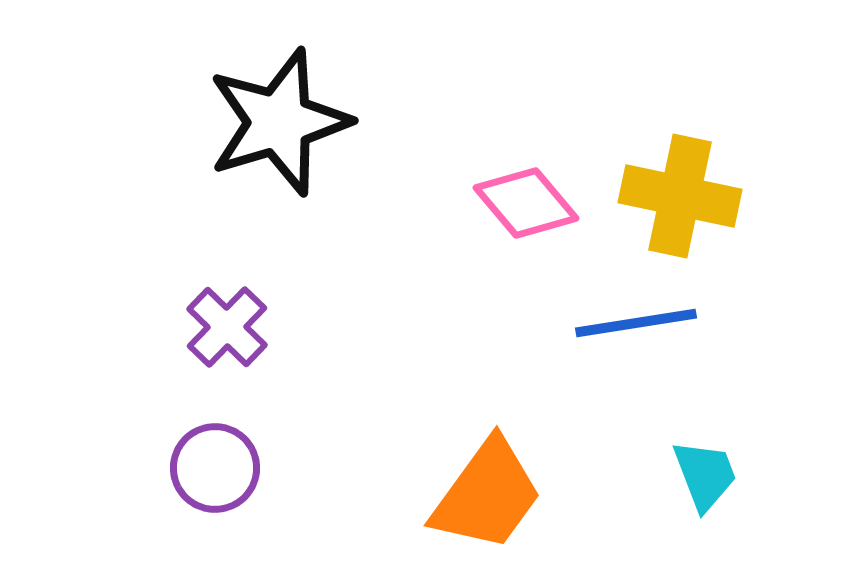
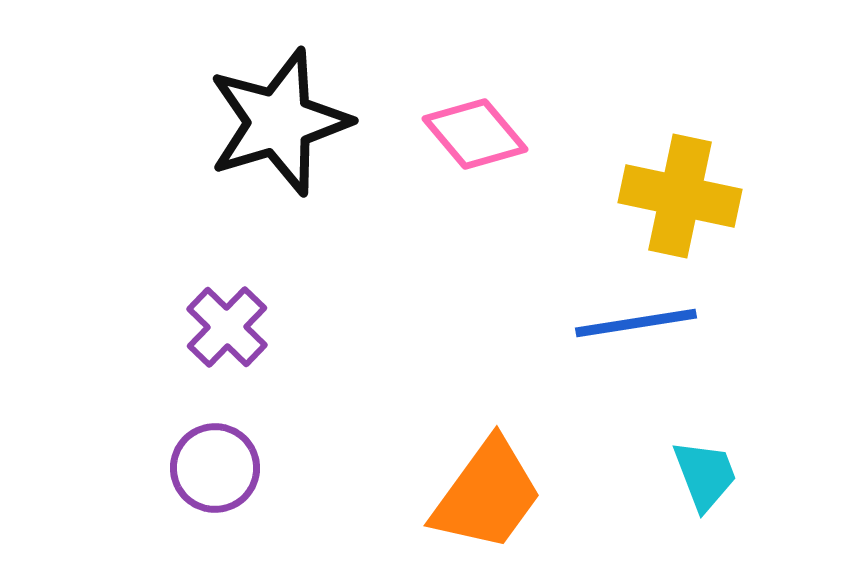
pink diamond: moved 51 px left, 69 px up
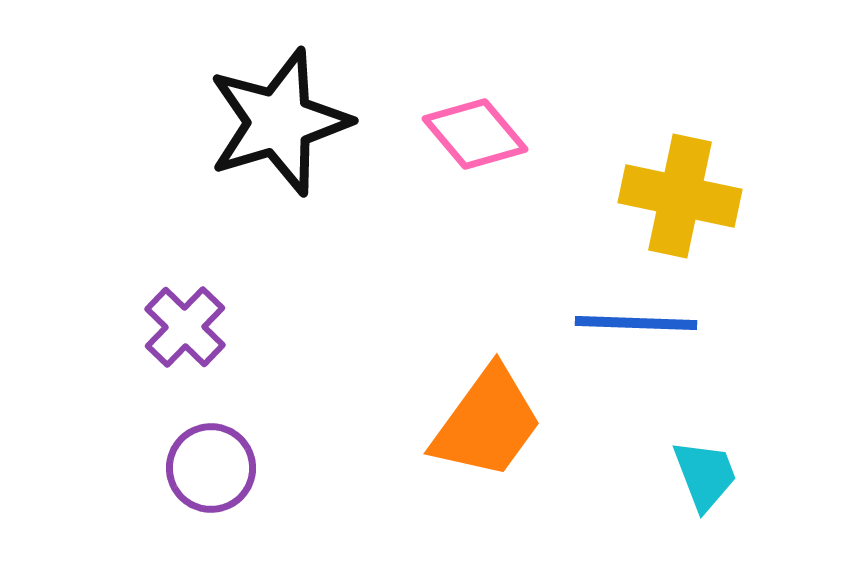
blue line: rotated 11 degrees clockwise
purple cross: moved 42 px left
purple circle: moved 4 px left
orange trapezoid: moved 72 px up
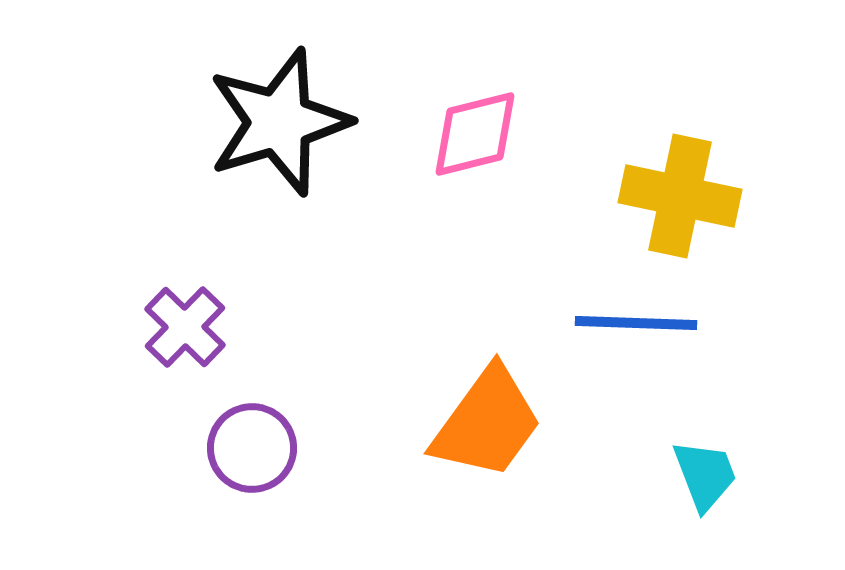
pink diamond: rotated 64 degrees counterclockwise
purple circle: moved 41 px right, 20 px up
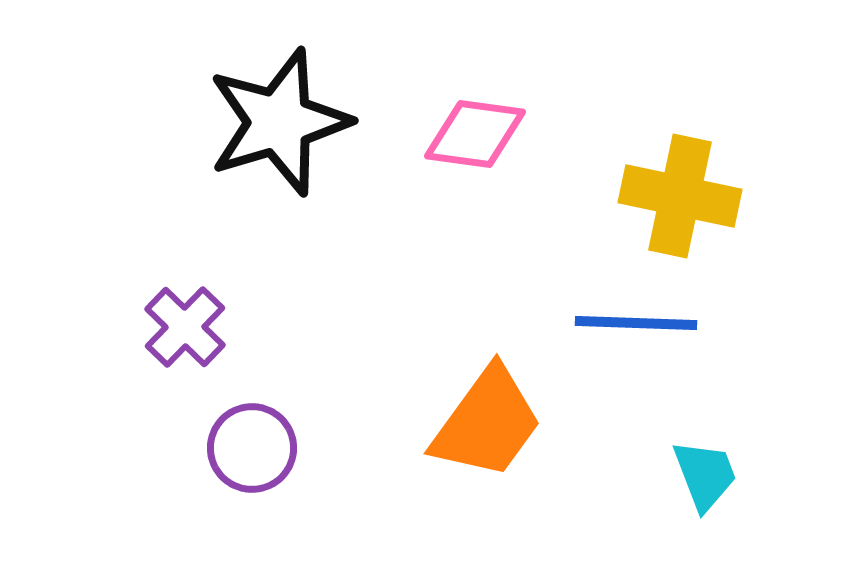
pink diamond: rotated 22 degrees clockwise
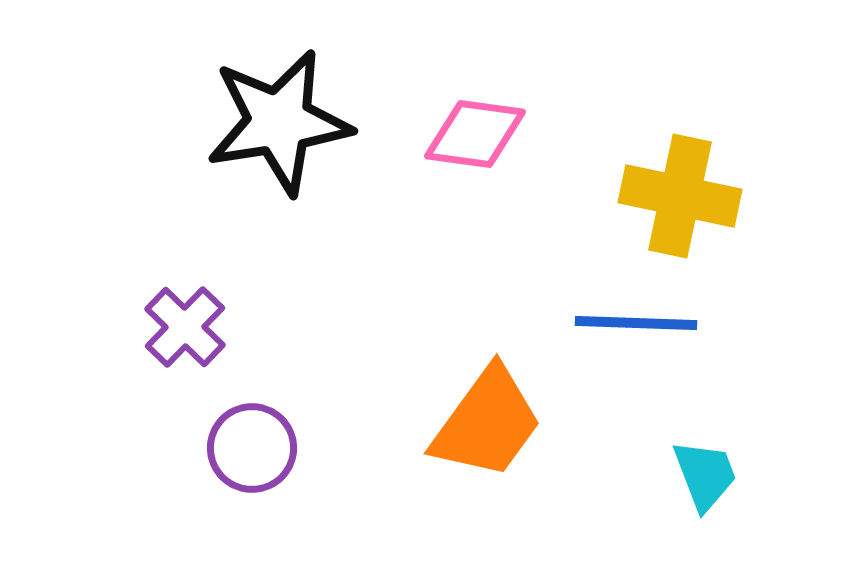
black star: rotated 8 degrees clockwise
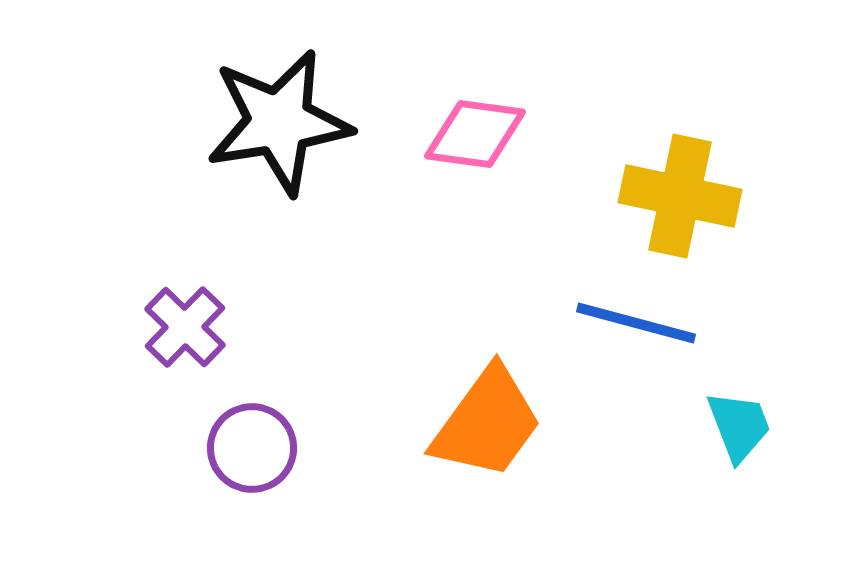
blue line: rotated 13 degrees clockwise
cyan trapezoid: moved 34 px right, 49 px up
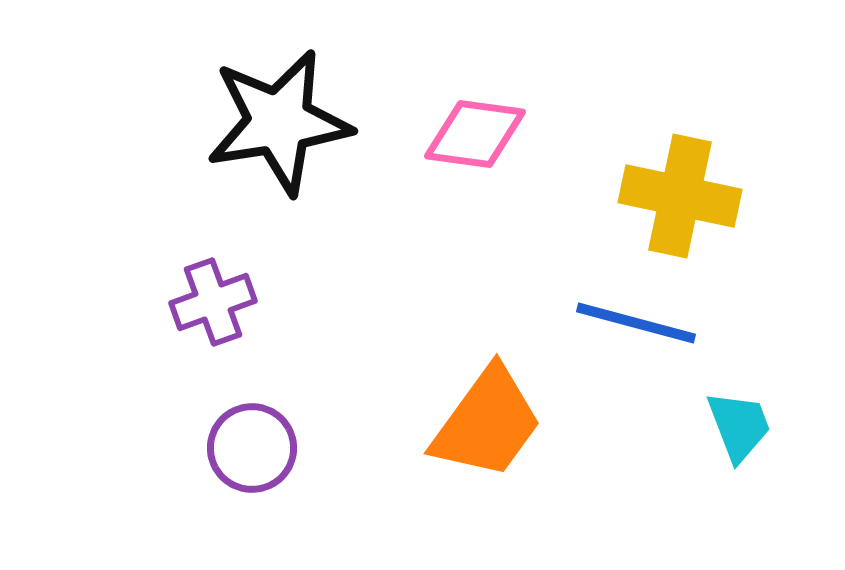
purple cross: moved 28 px right, 25 px up; rotated 26 degrees clockwise
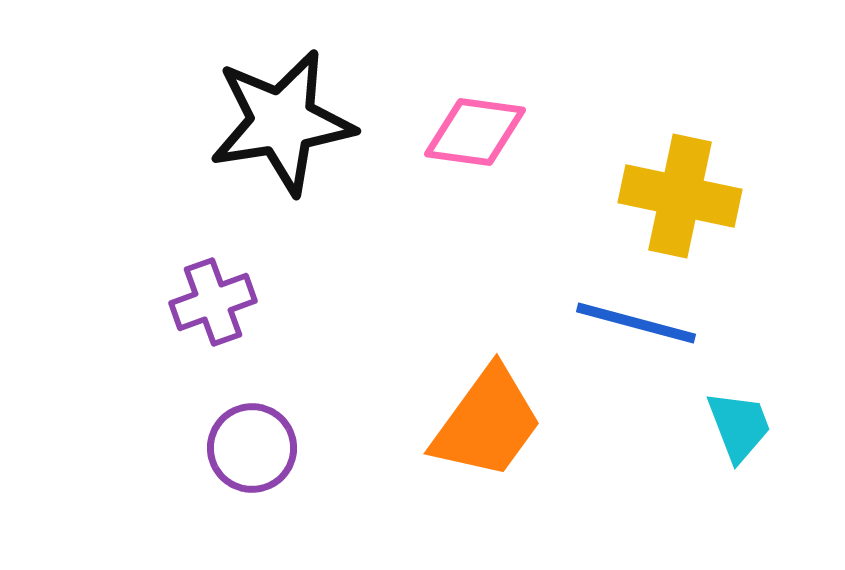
black star: moved 3 px right
pink diamond: moved 2 px up
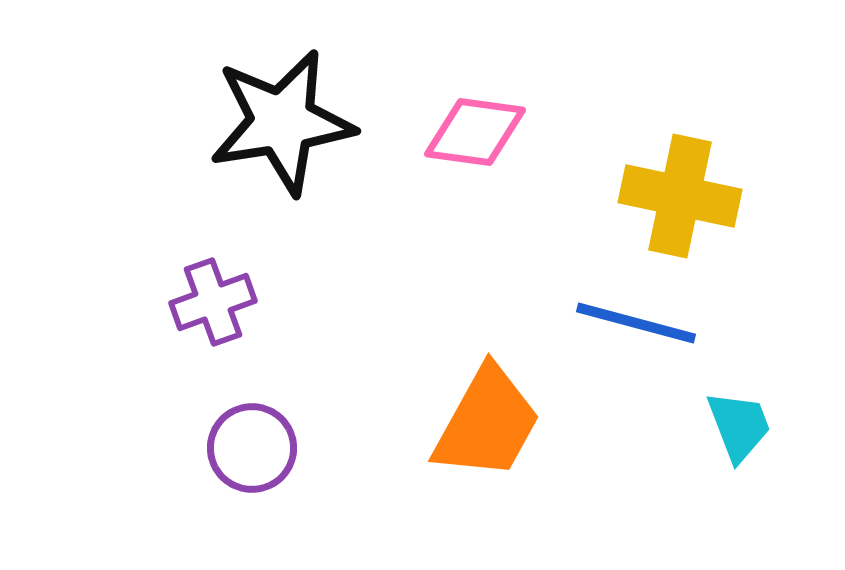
orange trapezoid: rotated 7 degrees counterclockwise
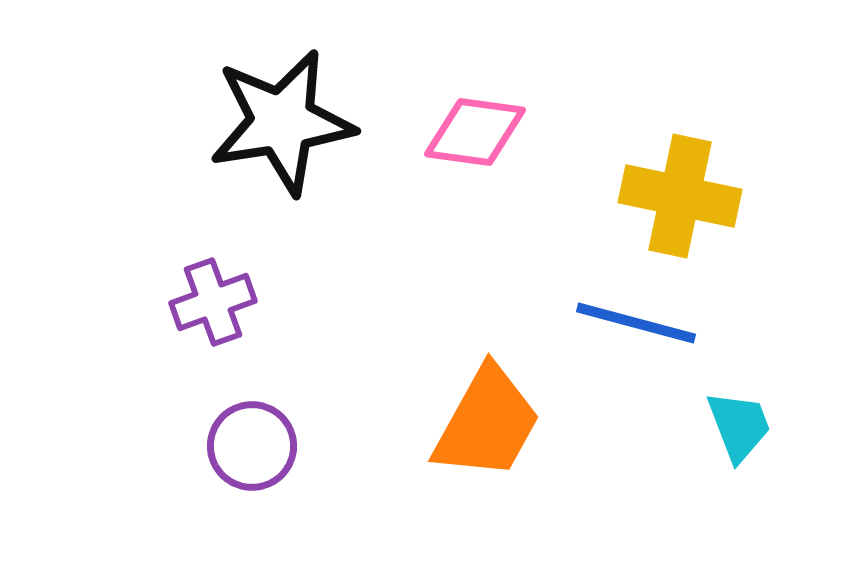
purple circle: moved 2 px up
